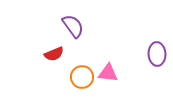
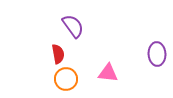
red semicircle: moved 4 px right; rotated 78 degrees counterclockwise
orange circle: moved 16 px left, 2 px down
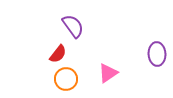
red semicircle: rotated 48 degrees clockwise
pink triangle: rotated 40 degrees counterclockwise
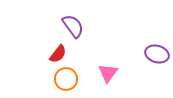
purple ellipse: rotated 70 degrees counterclockwise
pink triangle: rotated 20 degrees counterclockwise
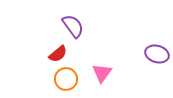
red semicircle: rotated 12 degrees clockwise
pink triangle: moved 6 px left
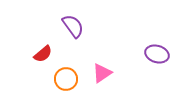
red semicircle: moved 15 px left
pink triangle: rotated 20 degrees clockwise
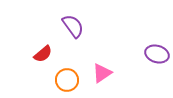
orange circle: moved 1 px right, 1 px down
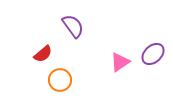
purple ellipse: moved 4 px left; rotated 60 degrees counterclockwise
pink triangle: moved 18 px right, 11 px up
orange circle: moved 7 px left
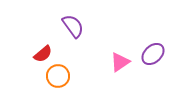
orange circle: moved 2 px left, 4 px up
